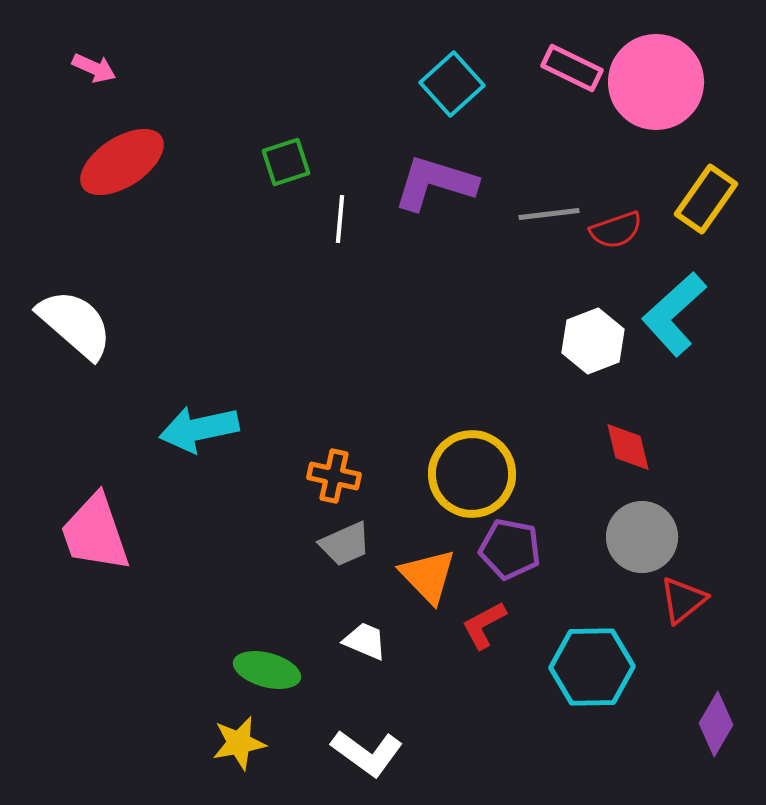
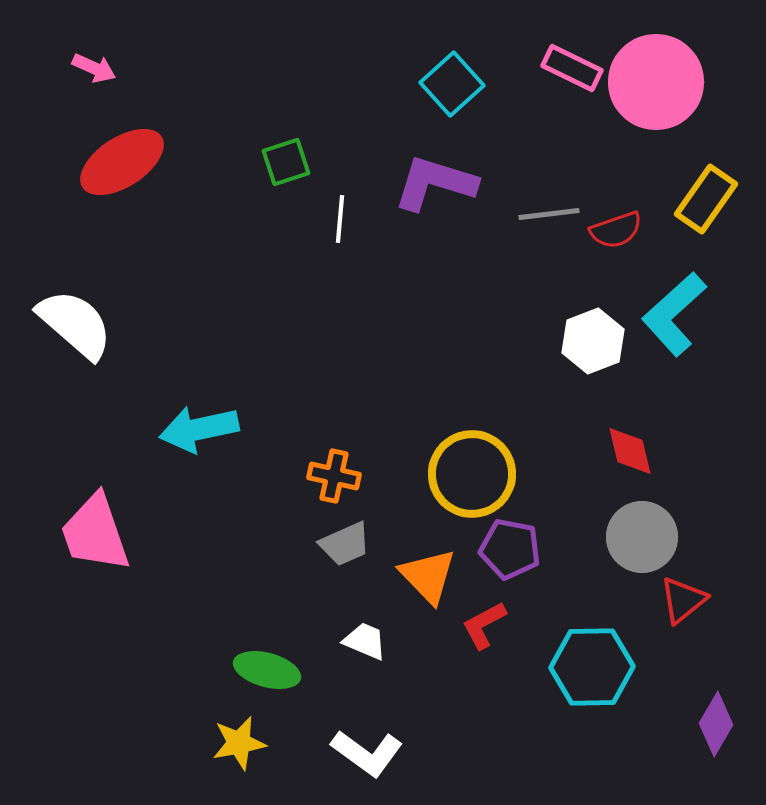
red diamond: moved 2 px right, 4 px down
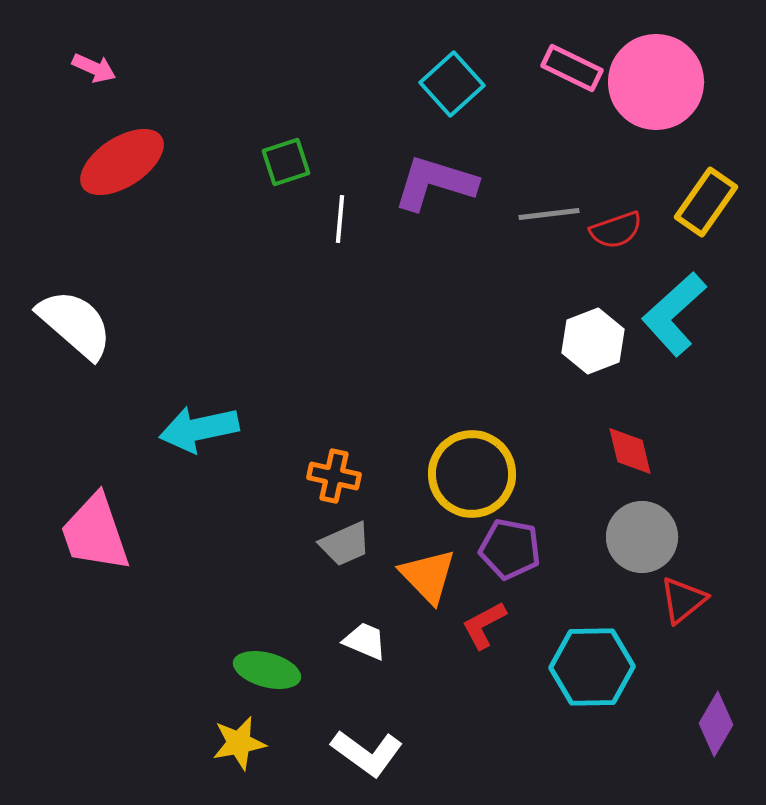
yellow rectangle: moved 3 px down
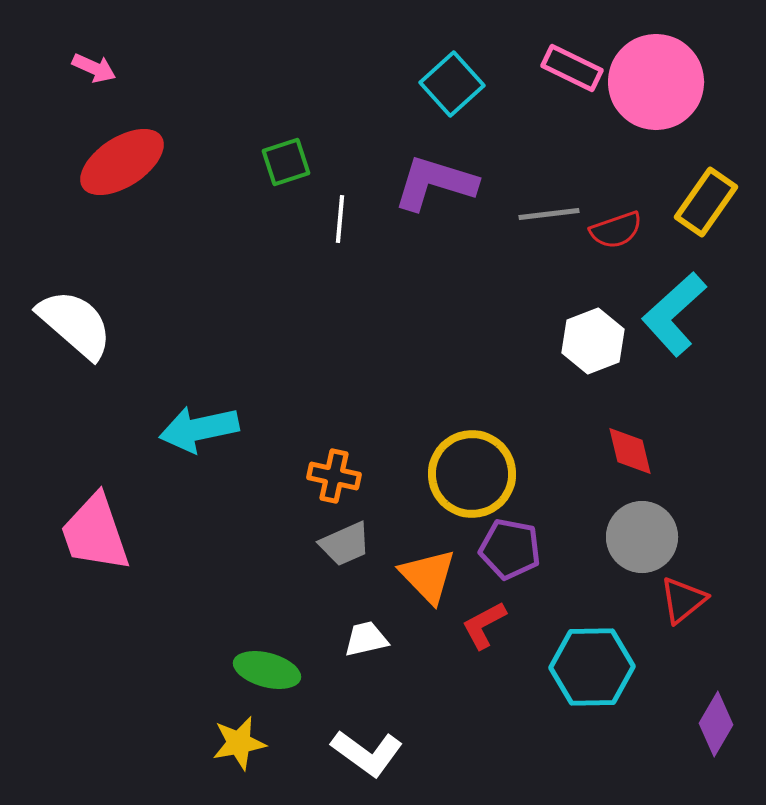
white trapezoid: moved 1 px right, 2 px up; rotated 36 degrees counterclockwise
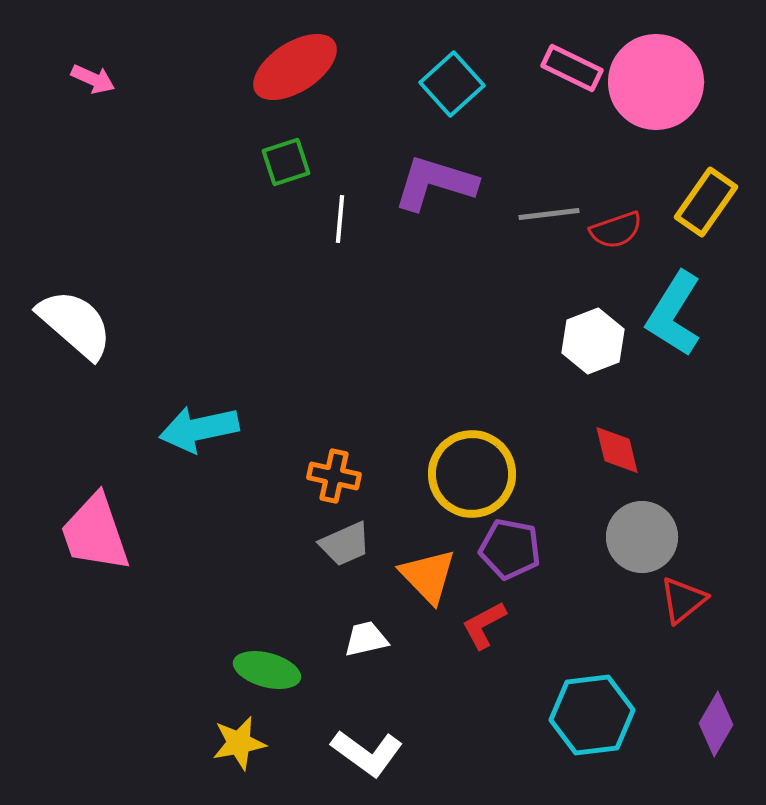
pink arrow: moved 1 px left, 11 px down
red ellipse: moved 173 px right, 95 px up
cyan L-shape: rotated 16 degrees counterclockwise
red diamond: moved 13 px left, 1 px up
cyan hexagon: moved 48 px down; rotated 6 degrees counterclockwise
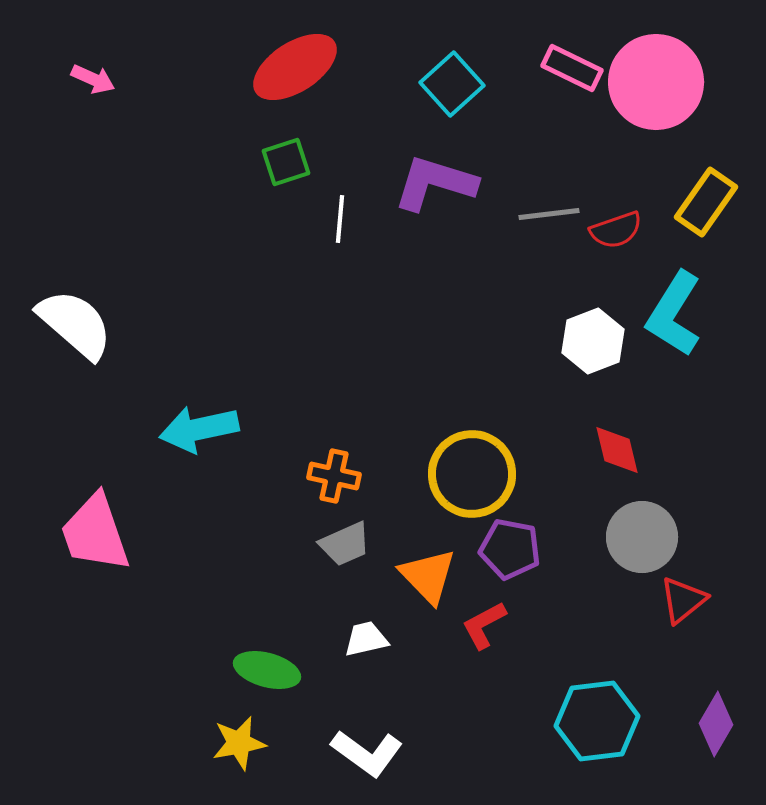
cyan hexagon: moved 5 px right, 6 px down
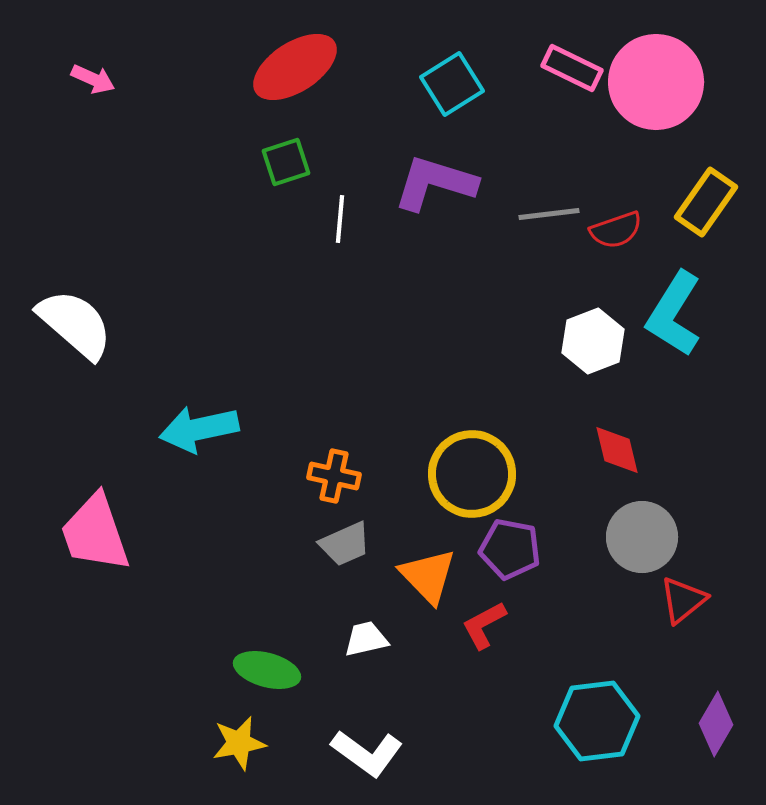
cyan square: rotated 10 degrees clockwise
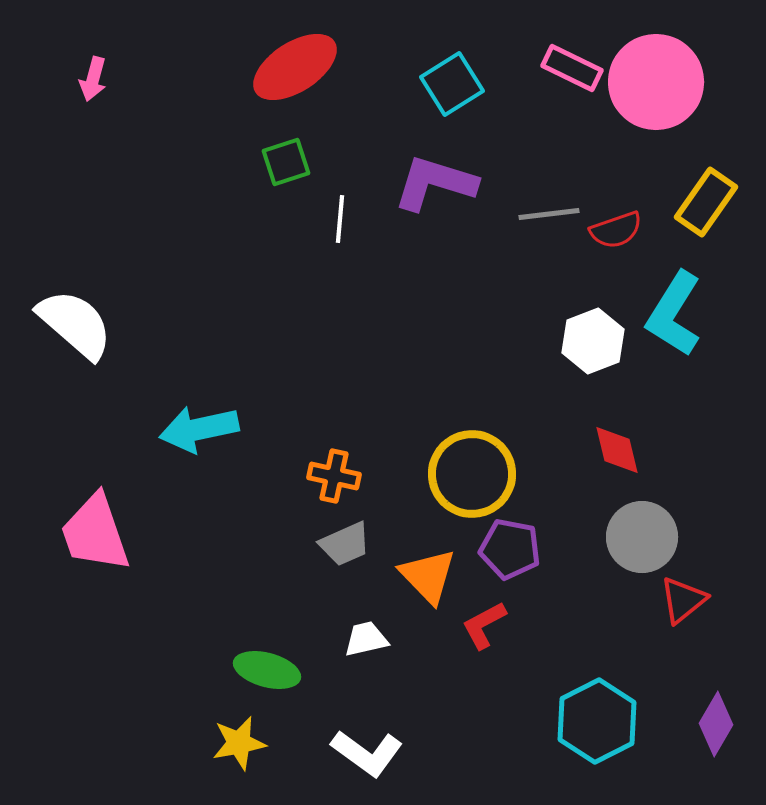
pink arrow: rotated 81 degrees clockwise
cyan hexagon: rotated 20 degrees counterclockwise
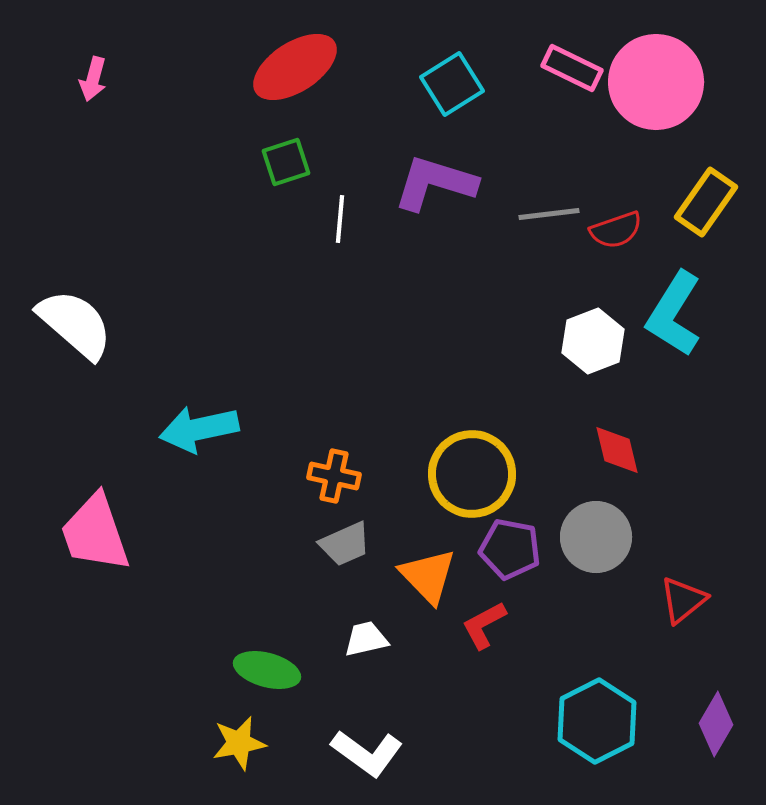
gray circle: moved 46 px left
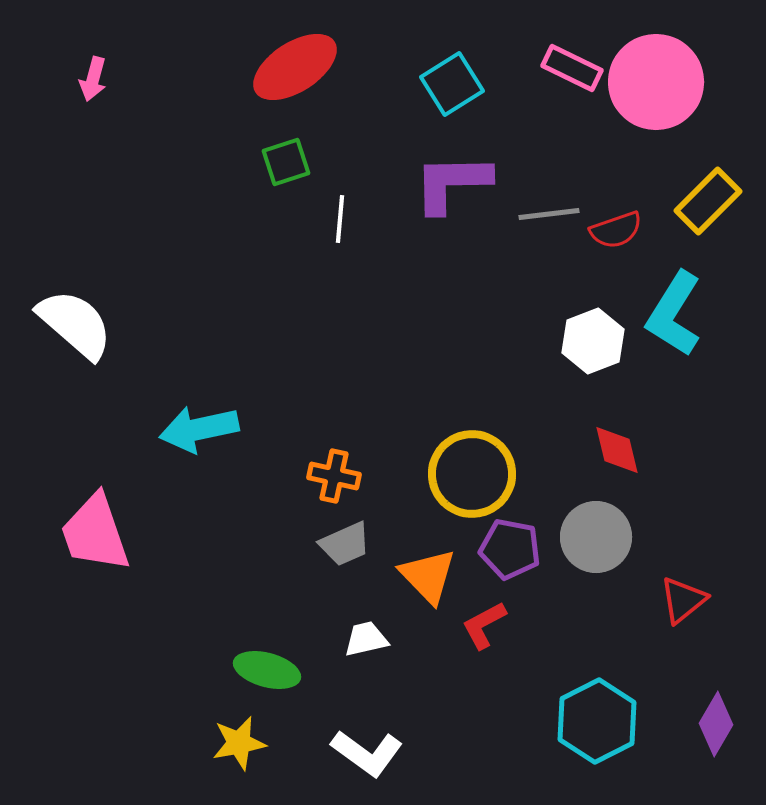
purple L-shape: moved 17 px right; rotated 18 degrees counterclockwise
yellow rectangle: moved 2 px right, 1 px up; rotated 10 degrees clockwise
